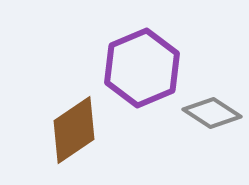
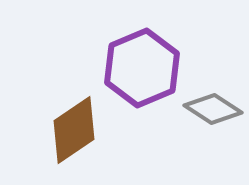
gray diamond: moved 1 px right, 4 px up
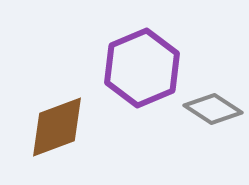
brown diamond: moved 17 px left, 3 px up; rotated 14 degrees clockwise
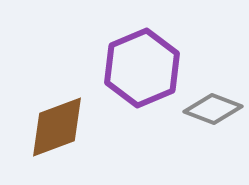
gray diamond: rotated 12 degrees counterclockwise
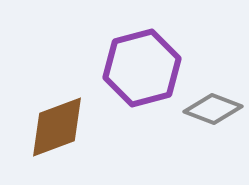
purple hexagon: rotated 8 degrees clockwise
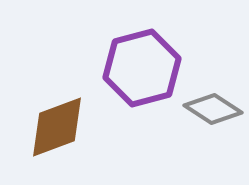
gray diamond: rotated 12 degrees clockwise
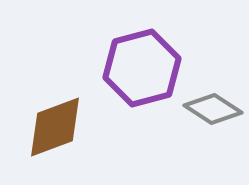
brown diamond: moved 2 px left
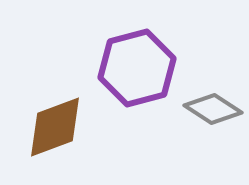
purple hexagon: moved 5 px left
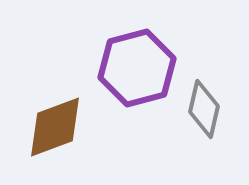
gray diamond: moved 9 px left; rotated 70 degrees clockwise
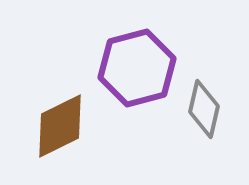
brown diamond: moved 5 px right, 1 px up; rotated 6 degrees counterclockwise
